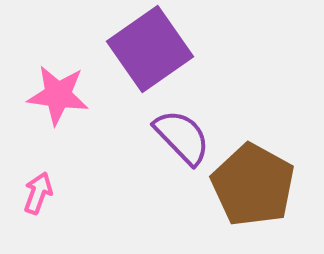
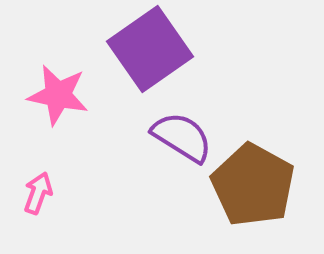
pink star: rotated 4 degrees clockwise
purple semicircle: rotated 14 degrees counterclockwise
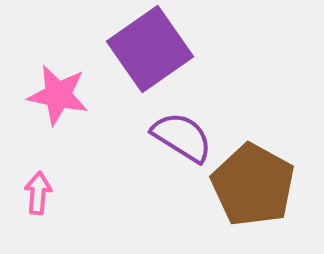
pink arrow: rotated 15 degrees counterclockwise
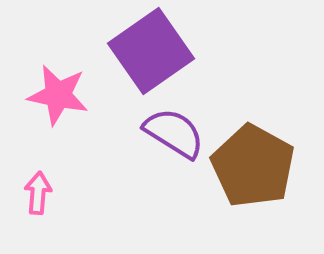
purple square: moved 1 px right, 2 px down
purple semicircle: moved 8 px left, 4 px up
brown pentagon: moved 19 px up
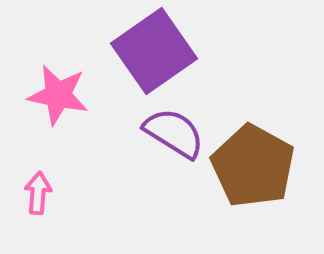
purple square: moved 3 px right
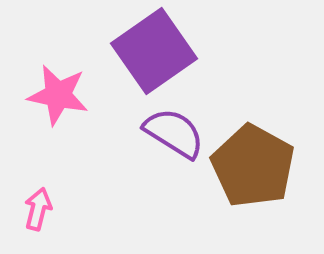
pink arrow: moved 16 px down; rotated 9 degrees clockwise
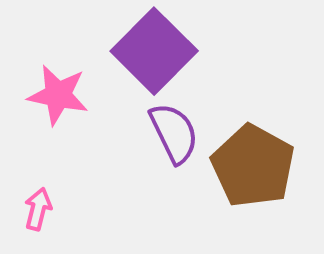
purple square: rotated 10 degrees counterclockwise
purple semicircle: rotated 32 degrees clockwise
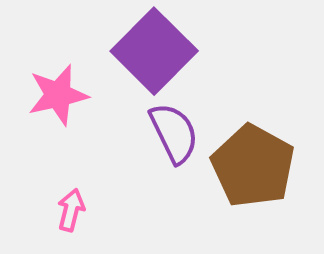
pink star: rotated 24 degrees counterclockwise
pink arrow: moved 33 px right, 1 px down
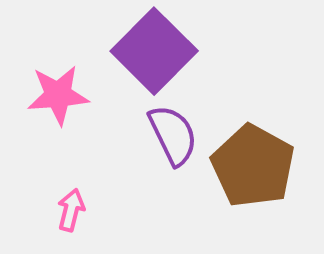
pink star: rotated 8 degrees clockwise
purple semicircle: moved 1 px left, 2 px down
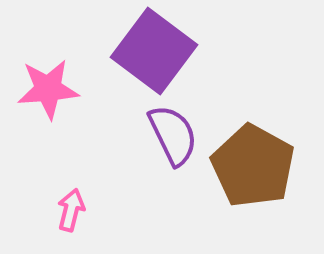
purple square: rotated 8 degrees counterclockwise
pink star: moved 10 px left, 6 px up
